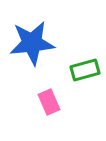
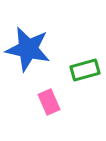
blue star: moved 4 px left, 6 px down; rotated 18 degrees clockwise
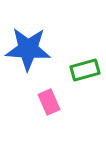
blue star: rotated 9 degrees counterclockwise
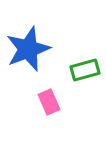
blue star: rotated 24 degrees counterclockwise
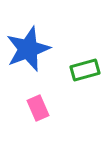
pink rectangle: moved 11 px left, 6 px down
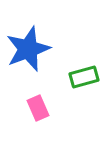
green rectangle: moved 1 px left, 7 px down
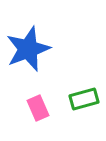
green rectangle: moved 22 px down
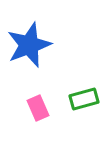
blue star: moved 1 px right, 4 px up
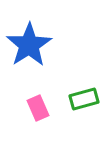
blue star: rotated 12 degrees counterclockwise
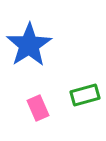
green rectangle: moved 1 px right, 4 px up
